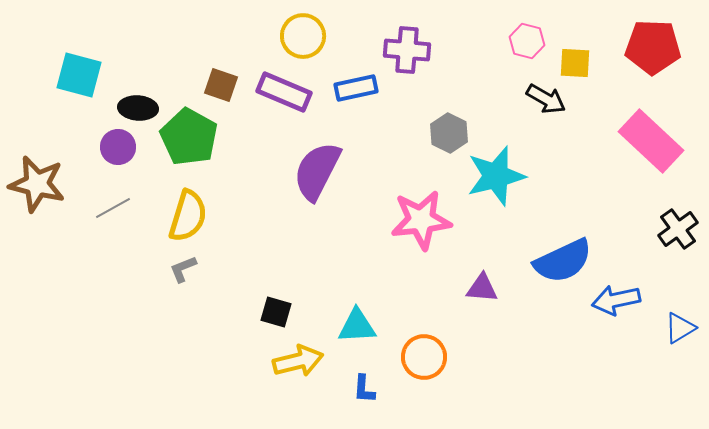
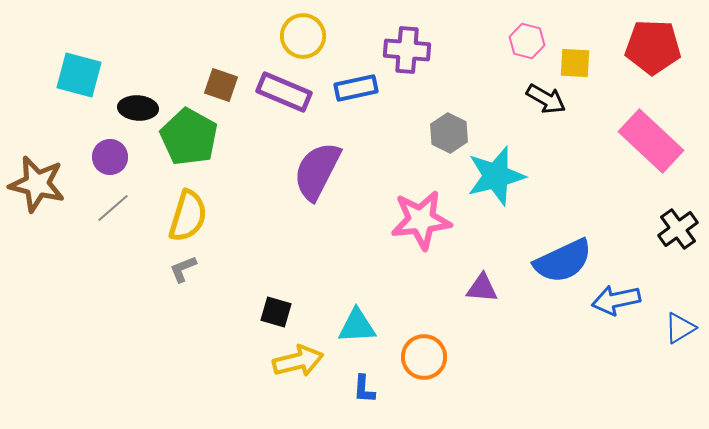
purple circle: moved 8 px left, 10 px down
gray line: rotated 12 degrees counterclockwise
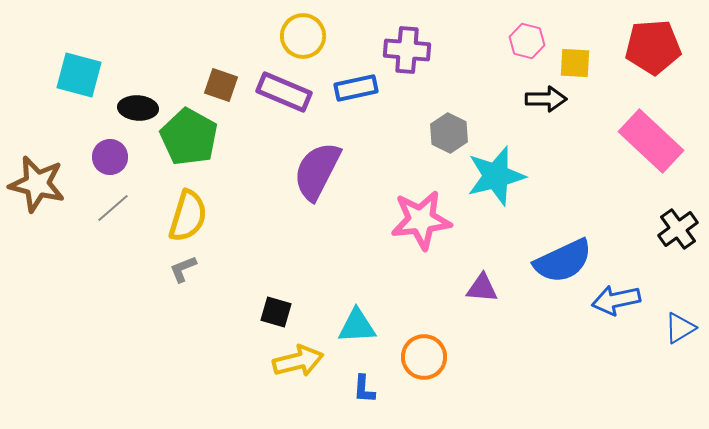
red pentagon: rotated 6 degrees counterclockwise
black arrow: rotated 30 degrees counterclockwise
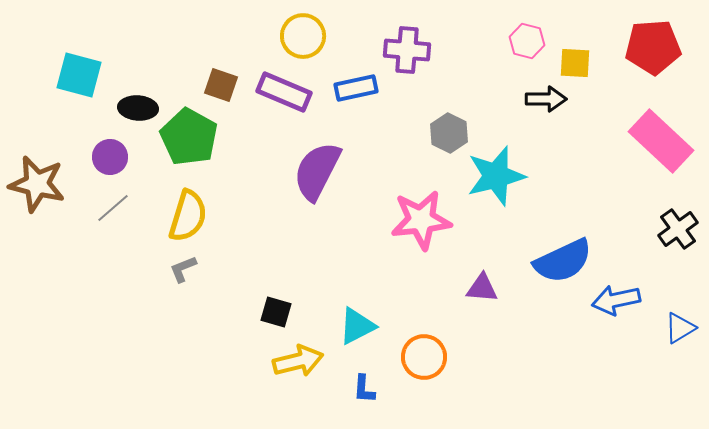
pink rectangle: moved 10 px right
cyan triangle: rotated 24 degrees counterclockwise
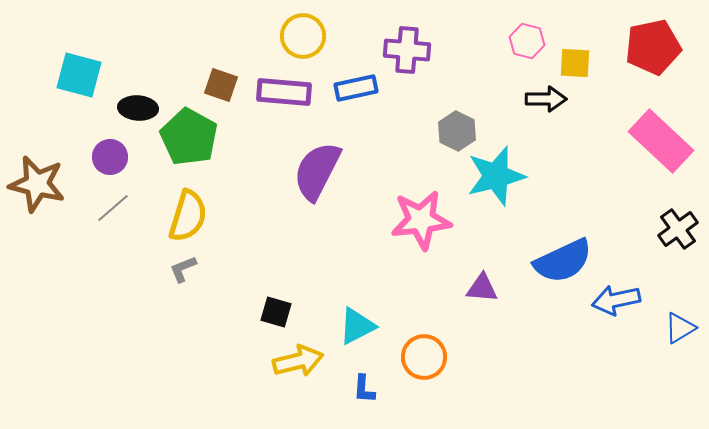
red pentagon: rotated 8 degrees counterclockwise
purple rectangle: rotated 18 degrees counterclockwise
gray hexagon: moved 8 px right, 2 px up
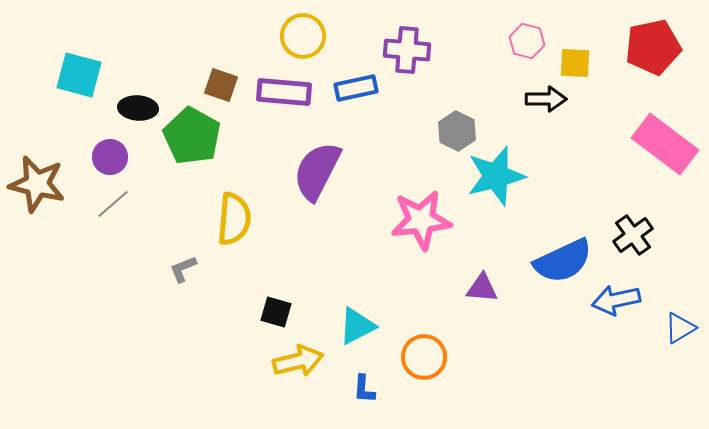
green pentagon: moved 3 px right, 1 px up
pink rectangle: moved 4 px right, 3 px down; rotated 6 degrees counterclockwise
gray line: moved 4 px up
yellow semicircle: moved 46 px right, 3 px down; rotated 12 degrees counterclockwise
black cross: moved 45 px left, 6 px down
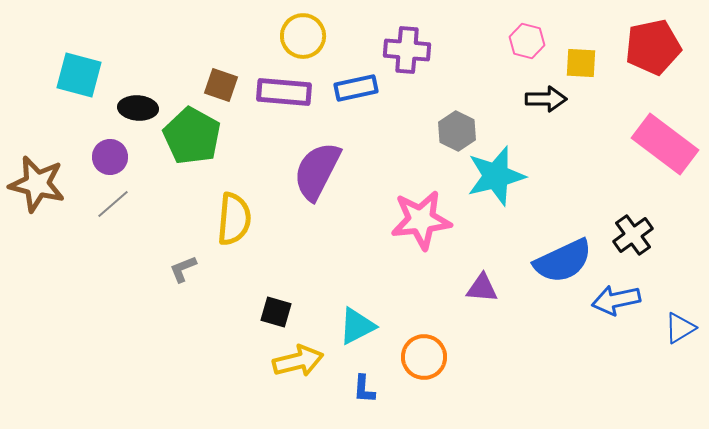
yellow square: moved 6 px right
